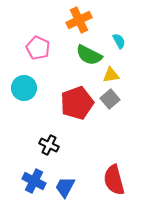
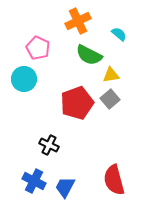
orange cross: moved 1 px left, 1 px down
cyan semicircle: moved 7 px up; rotated 21 degrees counterclockwise
cyan circle: moved 9 px up
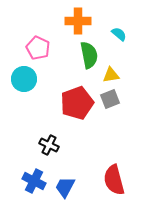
orange cross: rotated 25 degrees clockwise
green semicircle: rotated 128 degrees counterclockwise
gray square: rotated 18 degrees clockwise
